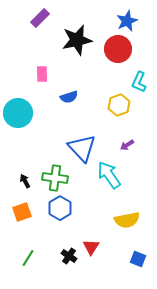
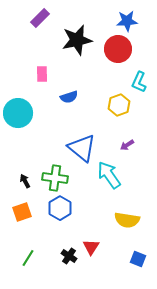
blue star: rotated 20 degrees clockwise
blue triangle: rotated 8 degrees counterclockwise
yellow semicircle: rotated 20 degrees clockwise
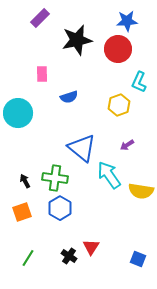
yellow semicircle: moved 14 px right, 29 px up
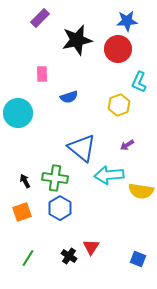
cyan arrow: rotated 60 degrees counterclockwise
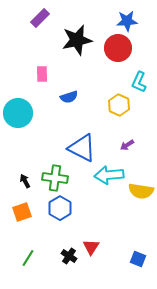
red circle: moved 1 px up
yellow hexagon: rotated 15 degrees counterclockwise
blue triangle: rotated 12 degrees counterclockwise
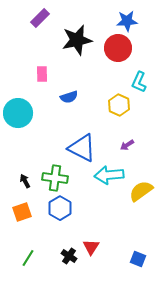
yellow semicircle: rotated 135 degrees clockwise
